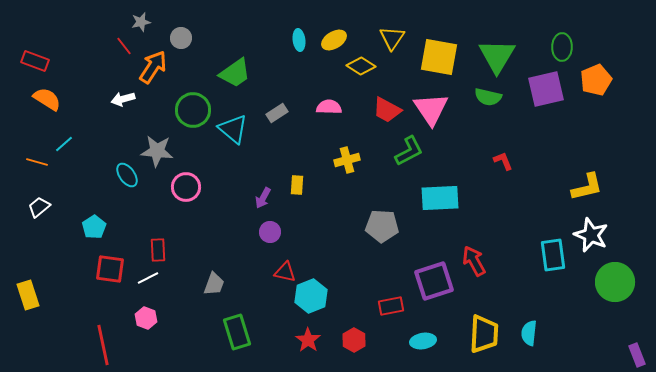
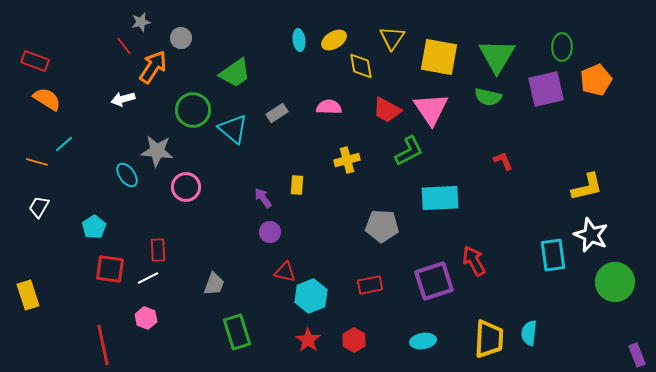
yellow diamond at (361, 66): rotated 48 degrees clockwise
purple arrow at (263, 198): rotated 115 degrees clockwise
white trapezoid at (39, 207): rotated 20 degrees counterclockwise
red rectangle at (391, 306): moved 21 px left, 21 px up
yellow trapezoid at (484, 334): moved 5 px right, 5 px down
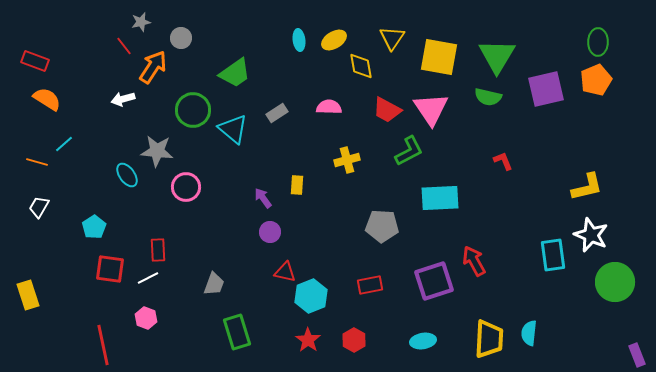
green ellipse at (562, 47): moved 36 px right, 5 px up
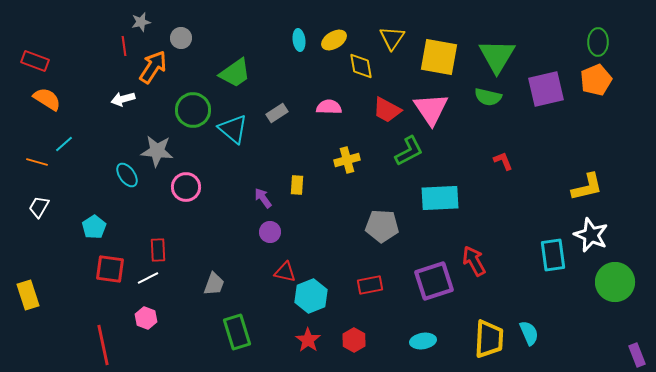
red line at (124, 46): rotated 30 degrees clockwise
cyan semicircle at (529, 333): rotated 150 degrees clockwise
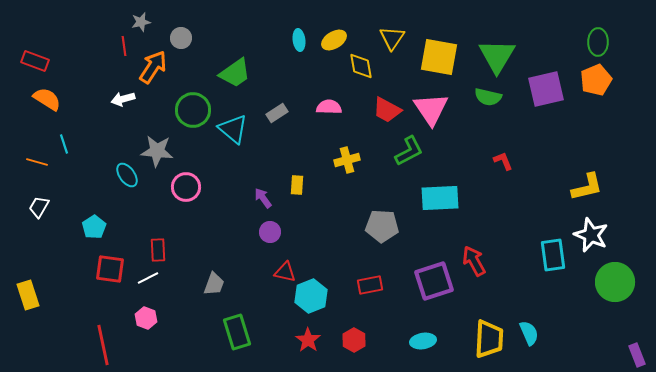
cyan line at (64, 144): rotated 66 degrees counterclockwise
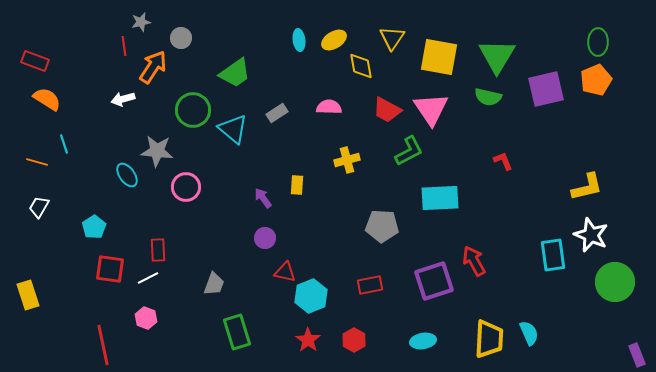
purple circle at (270, 232): moved 5 px left, 6 px down
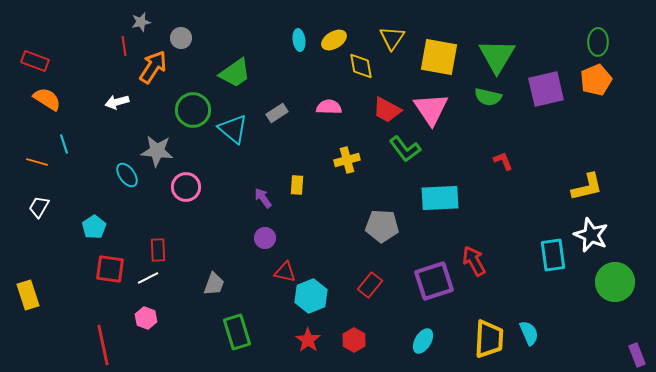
white arrow at (123, 99): moved 6 px left, 3 px down
green L-shape at (409, 151): moved 4 px left, 2 px up; rotated 80 degrees clockwise
red rectangle at (370, 285): rotated 40 degrees counterclockwise
cyan ellipse at (423, 341): rotated 50 degrees counterclockwise
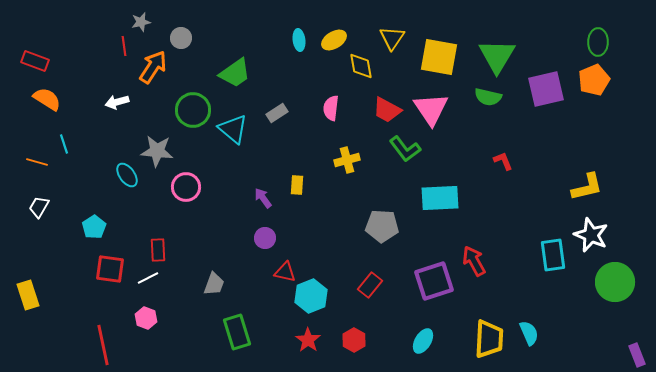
orange pentagon at (596, 80): moved 2 px left
pink semicircle at (329, 107): moved 2 px right, 1 px down; rotated 85 degrees counterclockwise
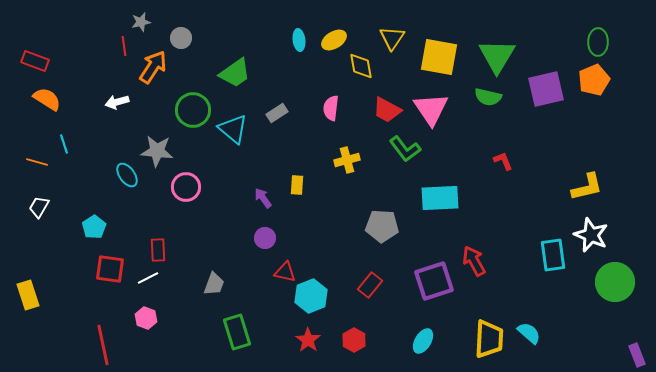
cyan semicircle at (529, 333): rotated 25 degrees counterclockwise
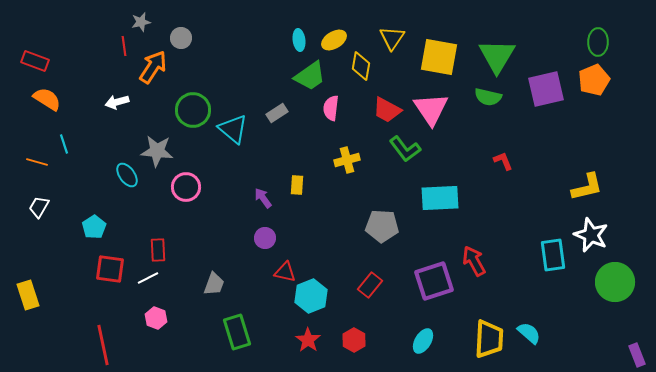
yellow diamond at (361, 66): rotated 20 degrees clockwise
green trapezoid at (235, 73): moved 75 px right, 3 px down
pink hexagon at (146, 318): moved 10 px right
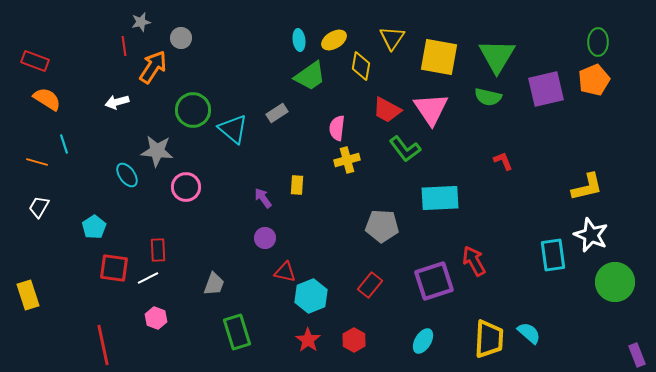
pink semicircle at (331, 108): moved 6 px right, 20 px down
red square at (110, 269): moved 4 px right, 1 px up
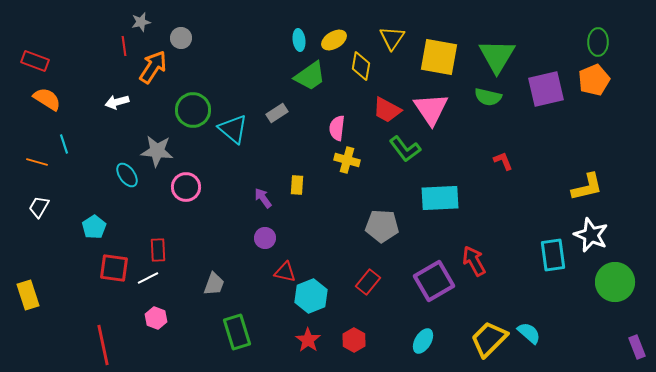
yellow cross at (347, 160): rotated 30 degrees clockwise
purple square at (434, 281): rotated 12 degrees counterclockwise
red rectangle at (370, 285): moved 2 px left, 3 px up
yellow trapezoid at (489, 339): rotated 138 degrees counterclockwise
purple rectangle at (637, 355): moved 8 px up
